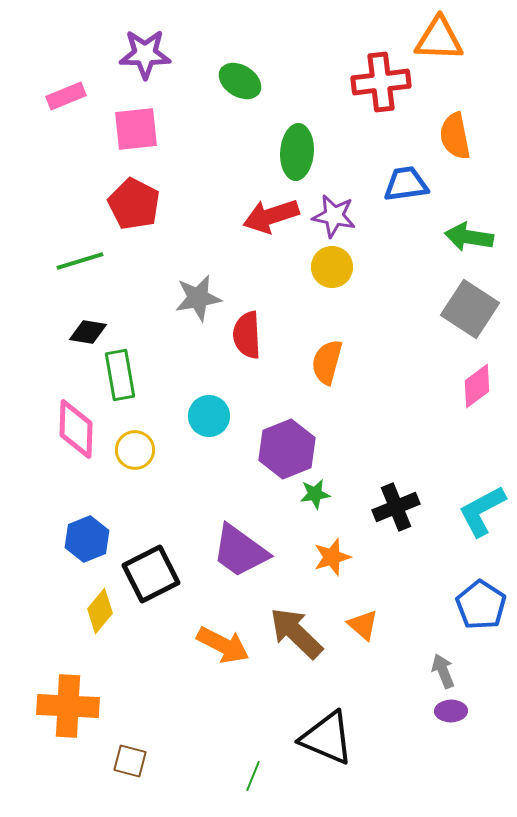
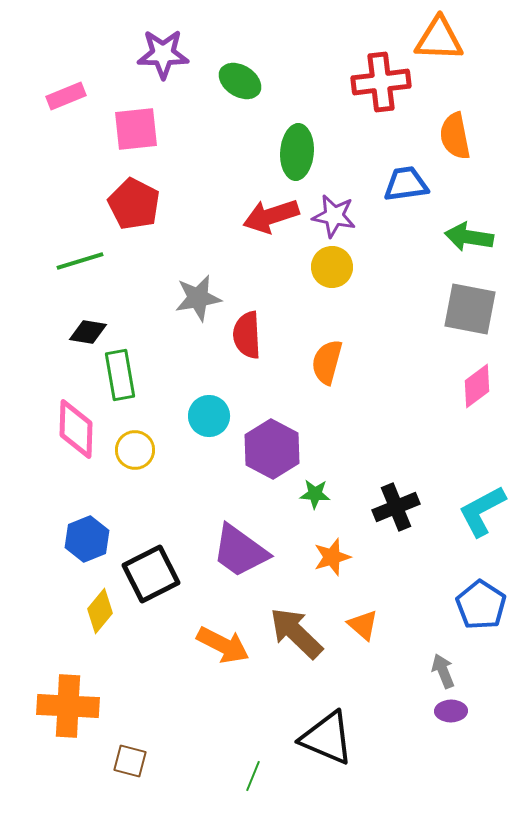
purple star at (145, 54): moved 18 px right
gray square at (470, 309): rotated 22 degrees counterclockwise
purple hexagon at (287, 449): moved 15 px left; rotated 10 degrees counterclockwise
green star at (315, 494): rotated 12 degrees clockwise
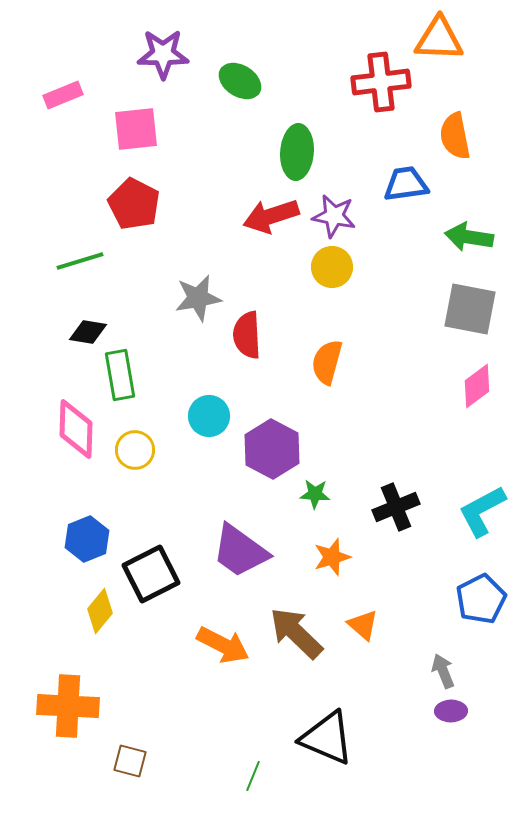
pink rectangle at (66, 96): moved 3 px left, 1 px up
blue pentagon at (481, 605): moved 6 px up; rotated 12 degrees clockwise
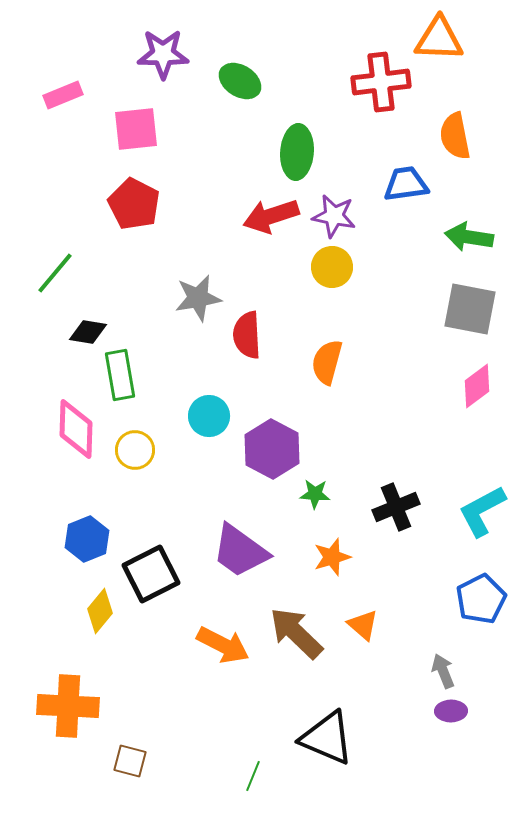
green line at (80, 261): moved 25 px left, 12 px down; rotated 33 degrees counterclockwise
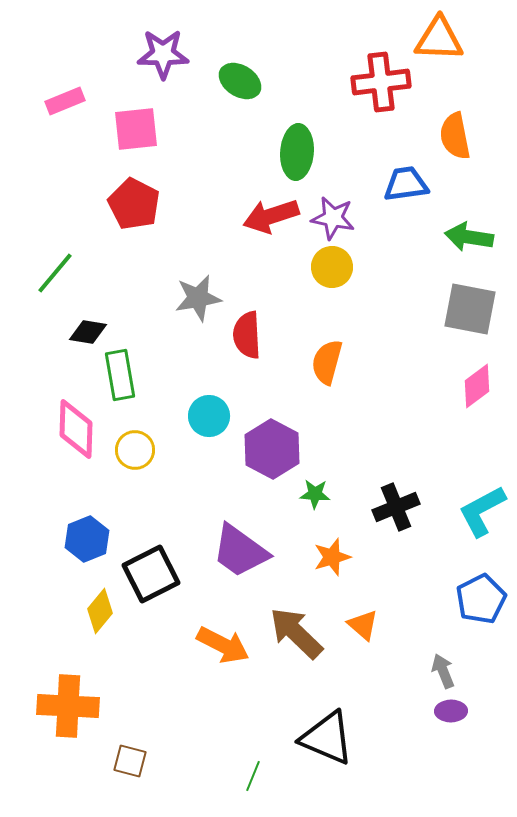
pink rectangle at (63, 95): moved 2 px right, 6 px down
purple star at (334, 216): moved 1 px left, 2 px down
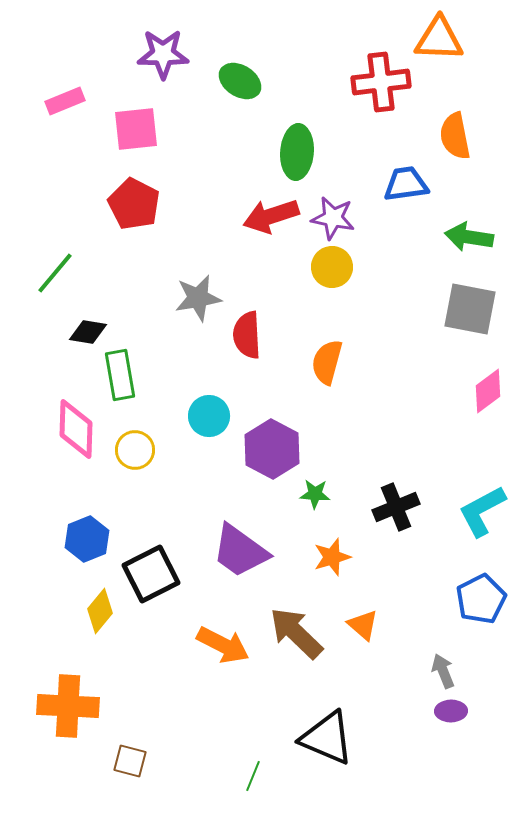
pink diamond at (477, 386): moved 11 px right, 5 px down
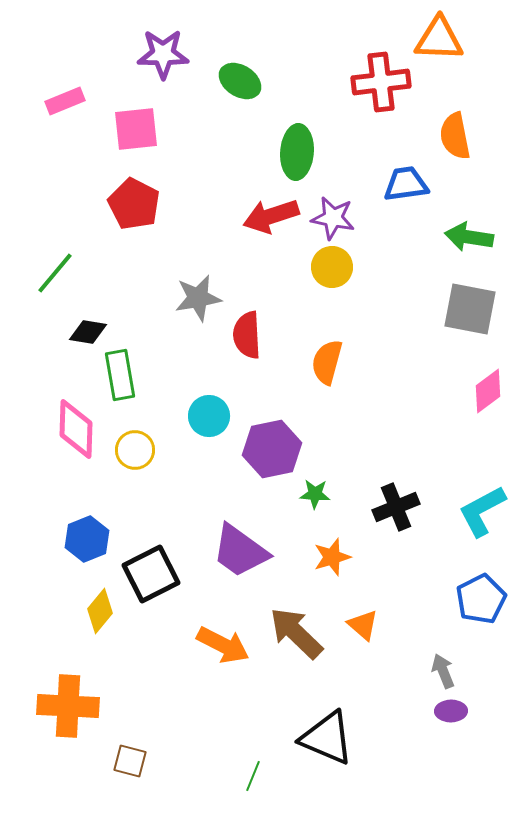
purple hexagon at (272, 449): rotated 20 degrees clockwise
